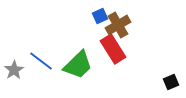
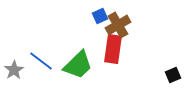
red rectangle: rotated 40 degrees clockwise
black square: moved 2 px right, 7 px up
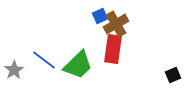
brown cross: moved 2 px left, 1 px up
blue line: moved 3 px right, 1 px up
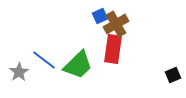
gray star: moved 5 px right, 2 px down
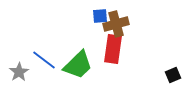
blue square: rotated 21 degrees clockwise
brown cross: rotated 15 degrees clockwise
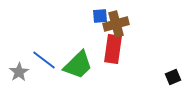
black square: moved 2 px down
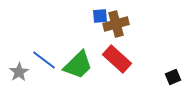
red rectangle: moved 4 px right, 10 px down; rotated 56 degrees counterclockwise
